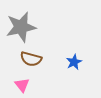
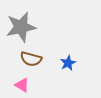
blue star: moved 6 px left, 1 px down
pink triangle: rotated 21 degrees counterclockwise
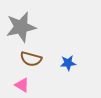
blue star: rotated 21 degrees clockwise
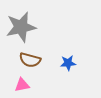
brown semicircle: moved 1 px left, 1 px down
pink triangle: rotated 42 degrees counterclockwise
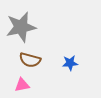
blue star: moved 2 px right
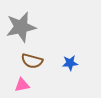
brown semicircle: moved 2 px right, 1 px down
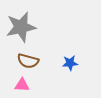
brown semicircle: moved 4 px left
pink triangle: rotated 14 degrees clockwise
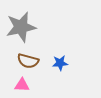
blue star: moved 10 px left
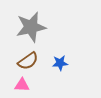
gray star: moved 10 px right
brown semicircle: rotated 50 degrees counterclockwise
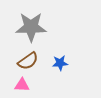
gray star: rotated 12 degrees clockwise
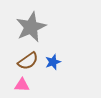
gray star: rotated 24 degrees counterclockwise
blue star: moved 7 px left, 1 px up; rotated 14 degrees counterclockwise
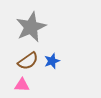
blue star: moved 1 px left, 1 px up
